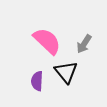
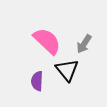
black triangle: moved 1 px right, 2 px up
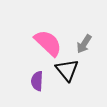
pink semicircle: moved 1 px right, 2 px down
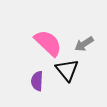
gray arrow: rotated 24 degrees clockwise
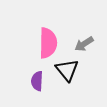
pink semicircle: rotated 48 degrees clockwise
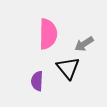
pink semicircle: moved 9 px up
black triangle: moved 1 px right, 2 px up
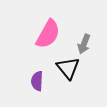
pink semicircle: rotated 28 degrees clockwise
gray arrow: rotated 36 degrees counterclockwise
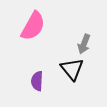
pink semicircle: moved 15 px left, 8 px up
black triangle: moved 4 px right, 1 px down
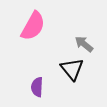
gray arrow: rotated 108 degrees clockwise
purple semicircle: moved 6 px down
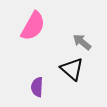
gray arrow: moved 2 px left, 2 px up
black triangle: rotated 10 degrees counterclockwise
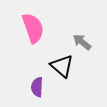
pink semicircle: moved 2 px down; rotated 48 degrees counterclockwise
black triangle: moved 10 px left, 3 px up
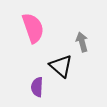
gray arrow: rotated 36 degrees clockwise
black triangle: moved 1 px left
